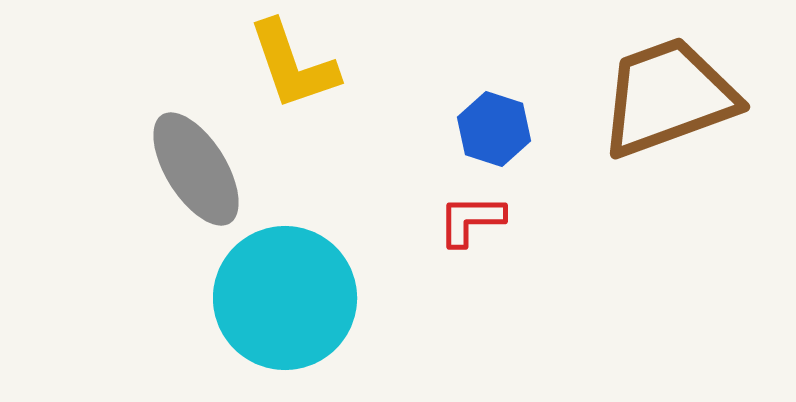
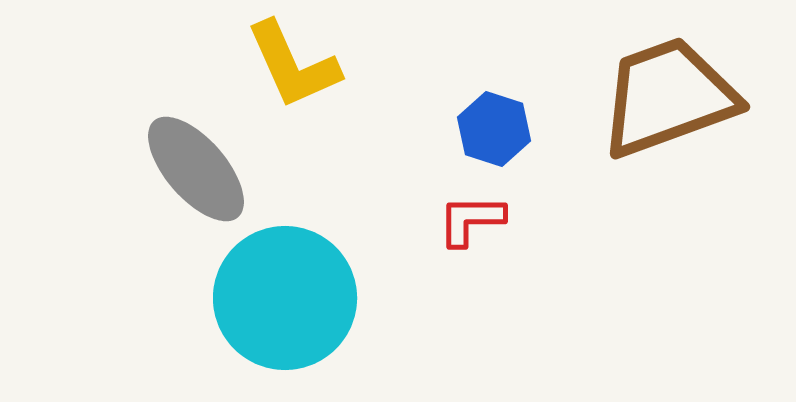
yellow L-shape: rotated 5 degrees counterclockwise
gray ellipse: rotated 9 degrees counterclockwise
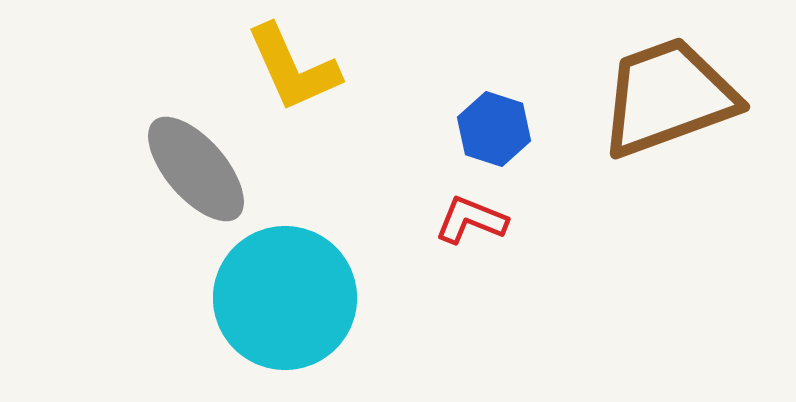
yellow L-shape: moved 3 px down
red L-shape: rotated 22 degrees clockwise
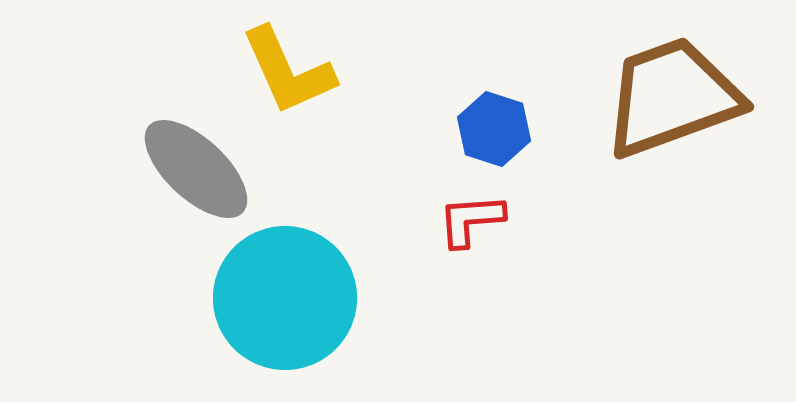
yellow L-shape: moved 5 px left, 3 px down
brown trapezoid: moved 4 px right
gray ellipse: rotated 6 degrees counterclockwise
red L-shape: rotated 26 degrees counterclockwise
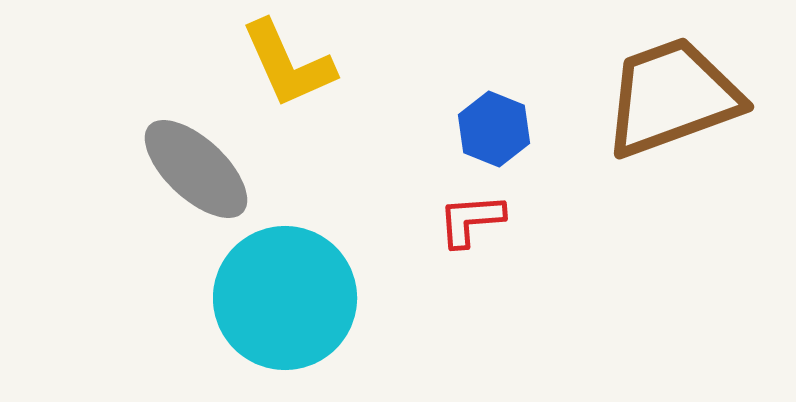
yellow L-shape: moved 7 px up
blue hexagon: rotated 4 degrees clockwise
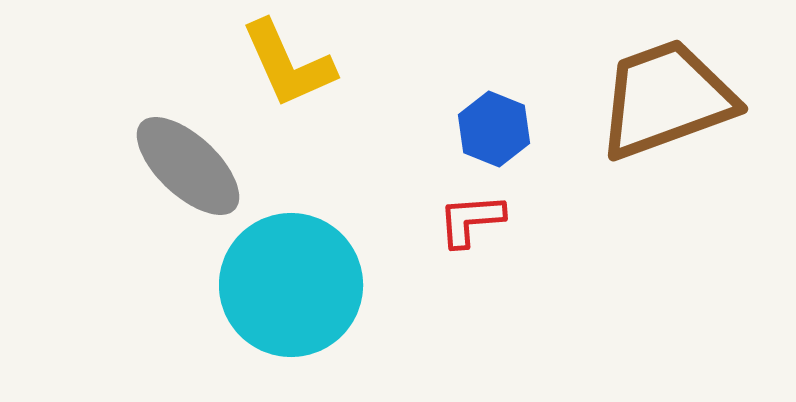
brown trapezoid: moved 6 px left, 2 px down
gray ellipse: moved 8 px left, 3 px up
cyan circle: moved 6 px right, 13 px up
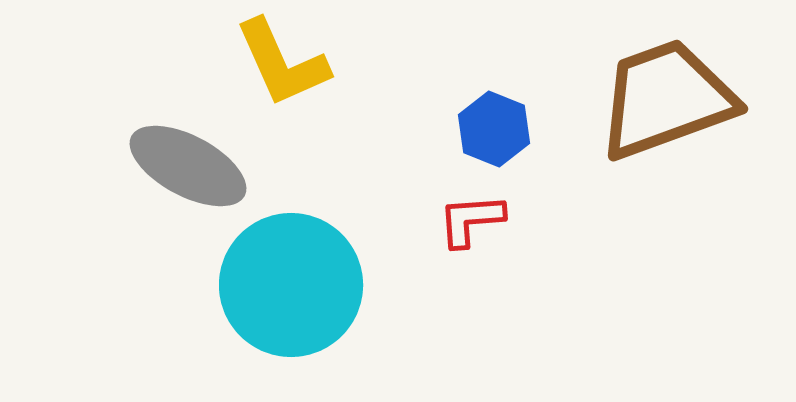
yellow L-shape: moved 6 px left, 1 px up
gray ellipse: rotated 15 degrees counterclockwise
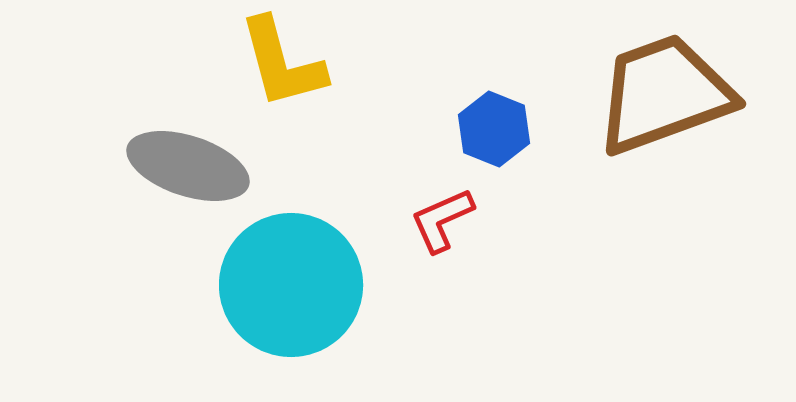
yellow L-shape: rotated 9 degrees clockwise
brown trapezoid: moved 2 px left, 5 px up
gray ellipse: rotated 10 degrees counterclockwise
red L-shape: moved 29 px left; rotated 20 degrees counterclockwise
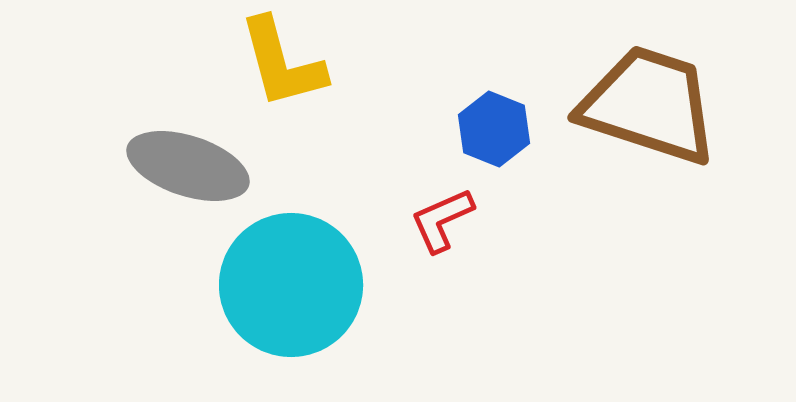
brown trapezoid: moved 15 px left, 11 px down; rotated 38 degrees clockwise
